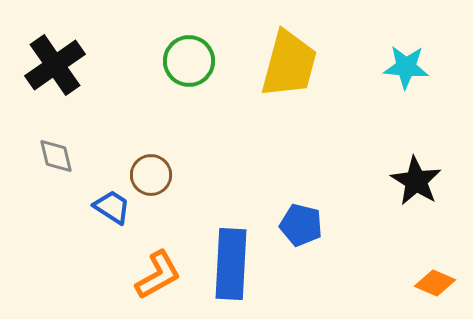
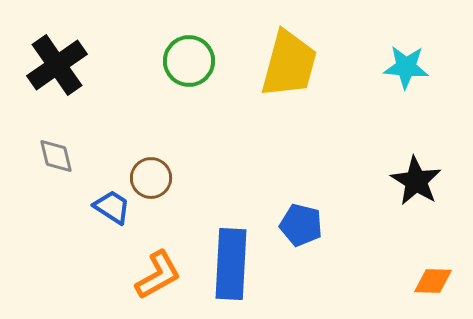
black cross: moved 2 px right
brown circle: moved 3 px down
orange diamond: moved 2 px left, 2 px up; rotated 21 degrees counterclockwise
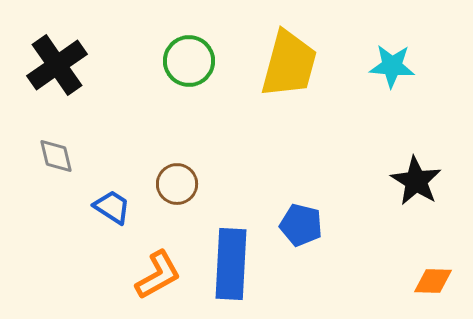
cyan star: moved 14 px left, 1 px up
brown circle: moved 26 px right, 6 px down
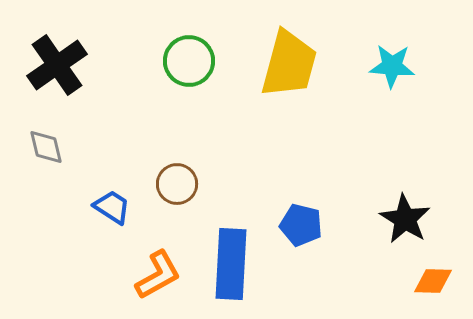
gray diamond: moved 10 px left, 9 px up
black star: moved 11 px left, 38 px down
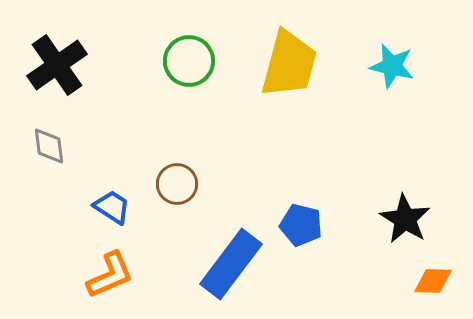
cyan star: rotated 9 degrees clockwise
gray diamond: moved 3 px right, 1 px up; rotated 6 degrees clockwise
blue rectangle: rotated 34 degrees clockwise
orange L-shape: moved 48 px left; rotated 6 degrees clockwise
